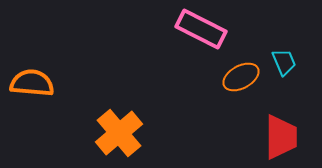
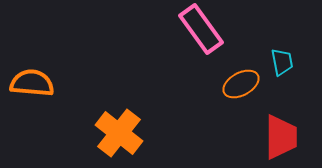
pink rectangle: rotated 27 degrees clockwise
cyan trapezoid: moved 2 px left; rotated 12 degrees clockwise
orange ellipse: moved 7 px down
orange cross: rotated 12 degrees counterclockwise
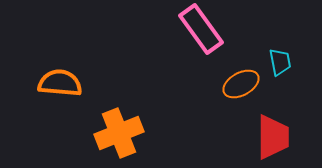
cyan trapezoid: moved 2 px left
orange semicircle: moved 28 px right
orange cross: rotated 30 degrees clockwise
red trapezoid: moved 8 px left
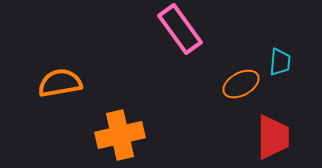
pink rectangle: moved 21 px left
cyan trapezoid: rotated 16 degrees clockwise
orange semicircle: rotated 15 degrees counterclockwise
orange cross: moved 1 px right, 2 px down; rotated 9 degrees clockwise
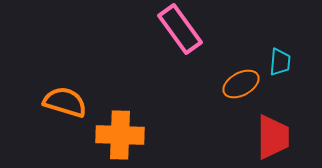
orange semicircle: moved 5 px right, 19 px down; rotated 27 degrees clockwise
orange cross: rotated 15 degrees clockwise
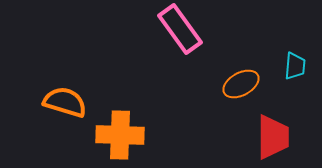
cyan trapezoid: moved 15 px right, 4 px down
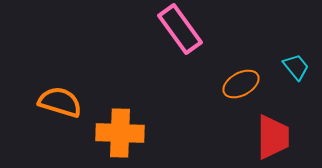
cyan trapezoid: moved 1 px right, 1 px down; rotated 44 degrees counterclockwise
orange semicircle: moved 5 px left
orange cross: moved 2 px up
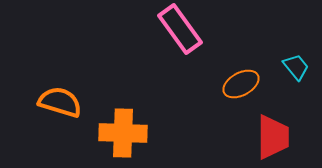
orange cross: moved 3 px right
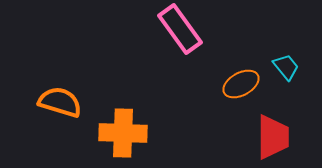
cyan trapezoid: moved 10 px left
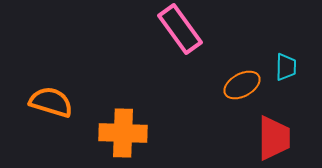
cyan trapezoid: rotated 40 degrees clockwise
orange ellipse: moved 1 px right, 1 px down
orange semicircle: moved 9 px left
red trapezoid: moved 1 px right, 1 px down
